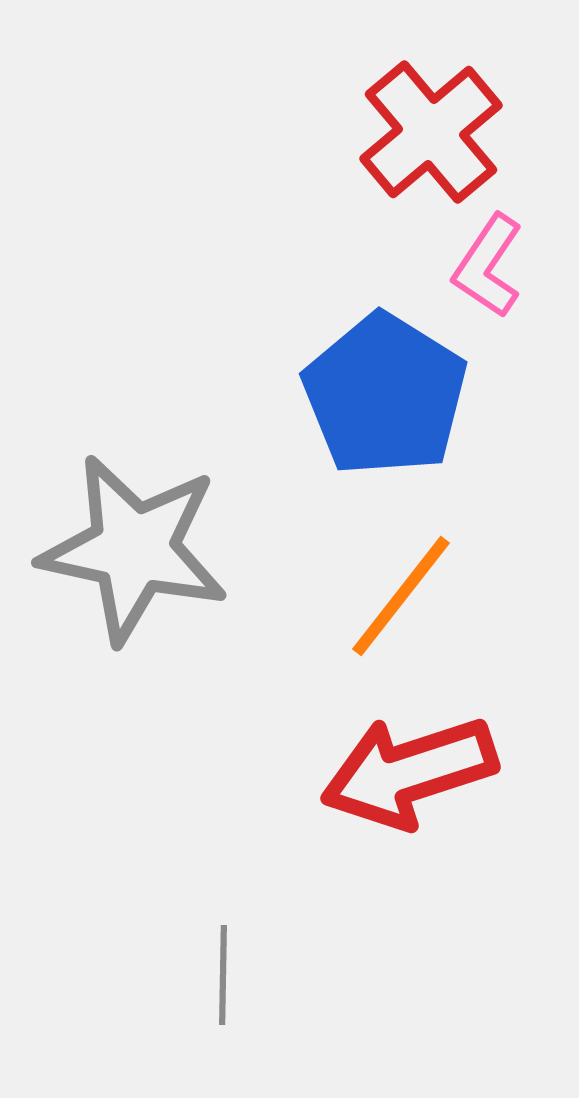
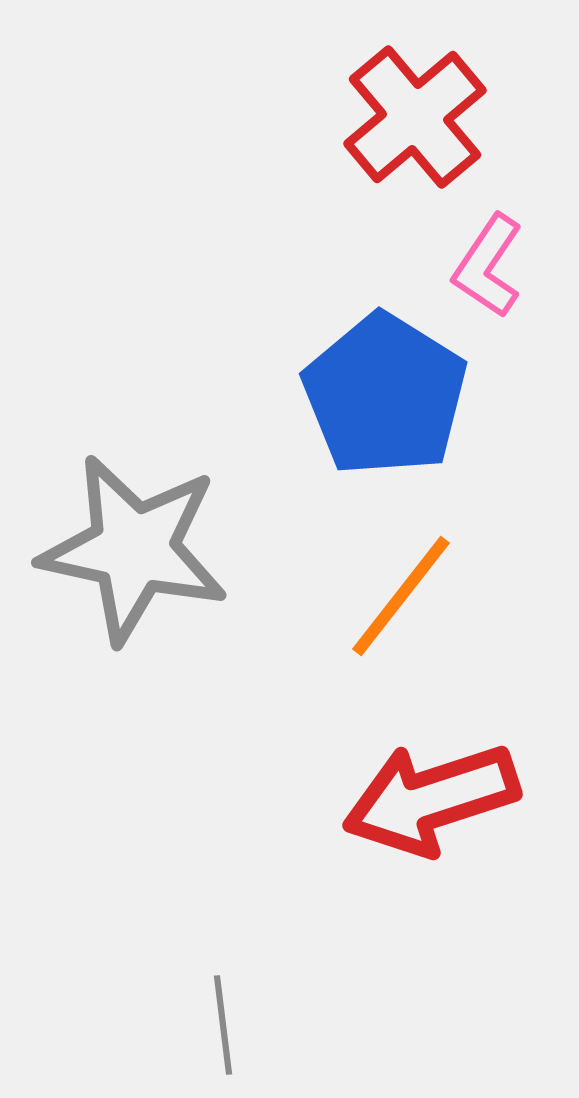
red cross: moved 16 px left, 15 px up
red arrow: moved 22 px right, 27 px down
gray line: moved 50 px down; rotated 8 degrees counterclockwise
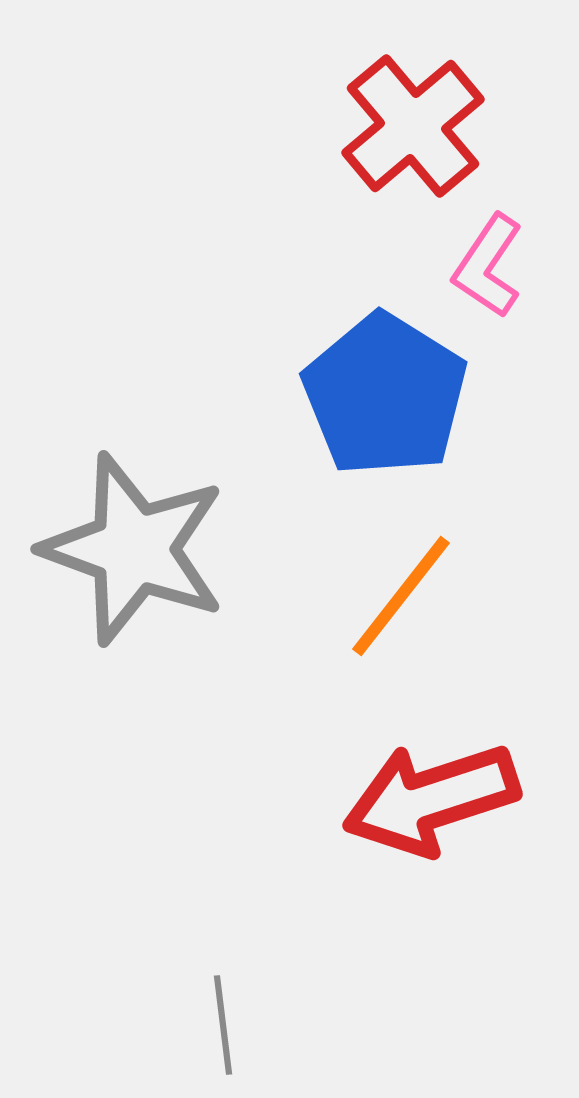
red cross: moved 2 px left, 9 px down
gray star: rotated 8 degrees clockwise
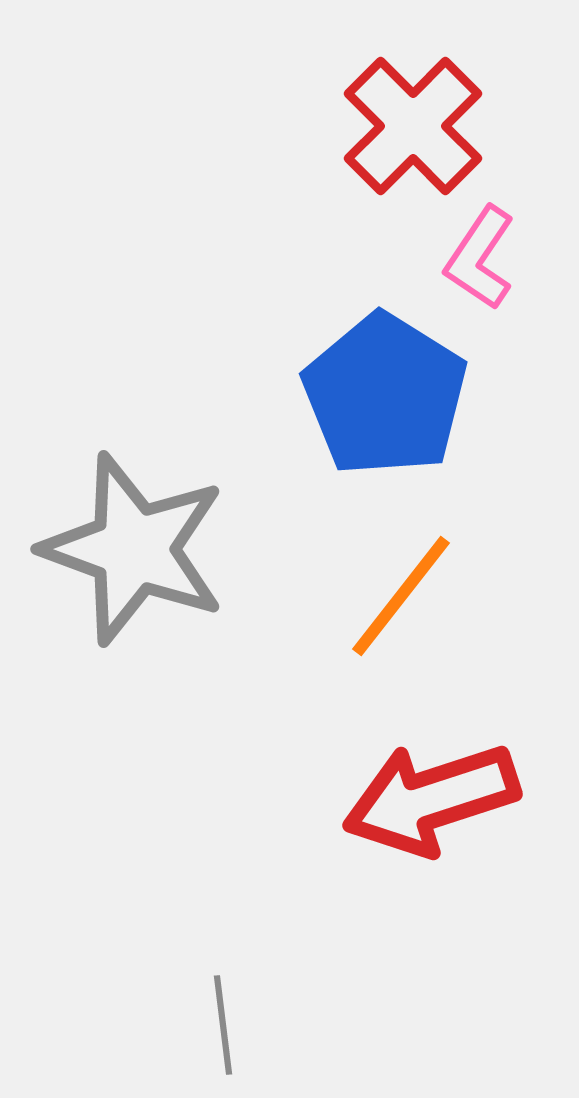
red cross: rotated 5 degrees counterclockwise
pink L-shape: moved 8 px left, 8 px up
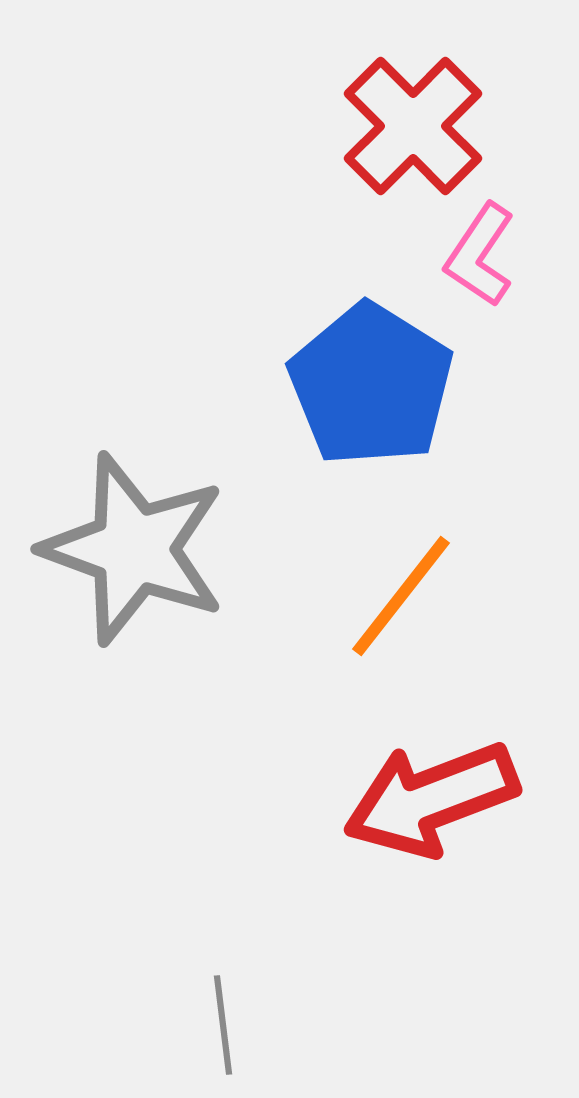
pink L-shape: moved 3 px up
blue pentagon: moved 14 px left, 10 px up
red arrow: rotated 3 degrees counterclockwise
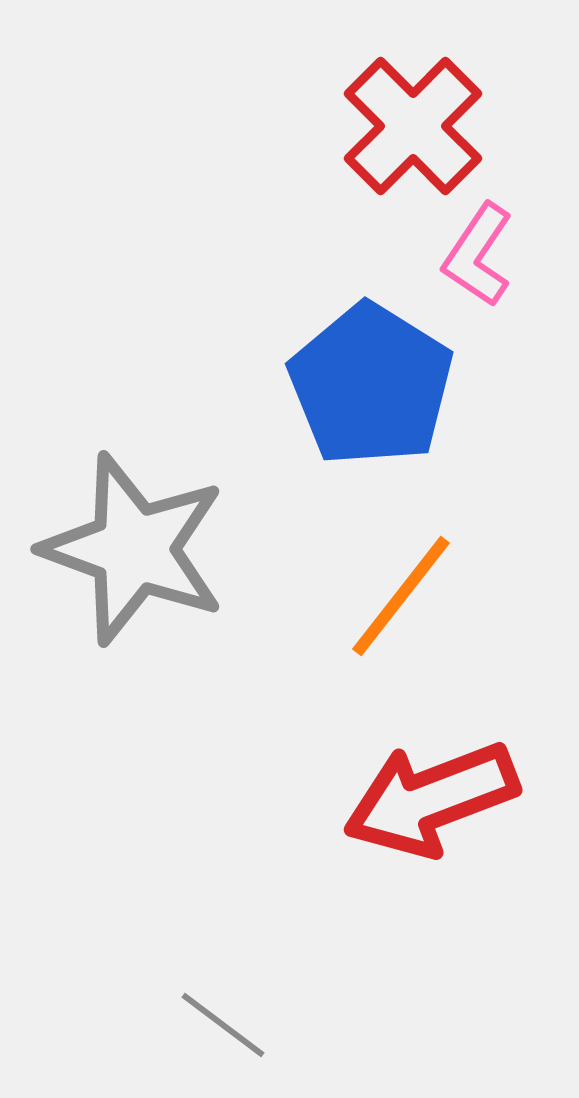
pink L-shape: moved 2 px left
gray line: rotated 46 degrees counterclockwise
